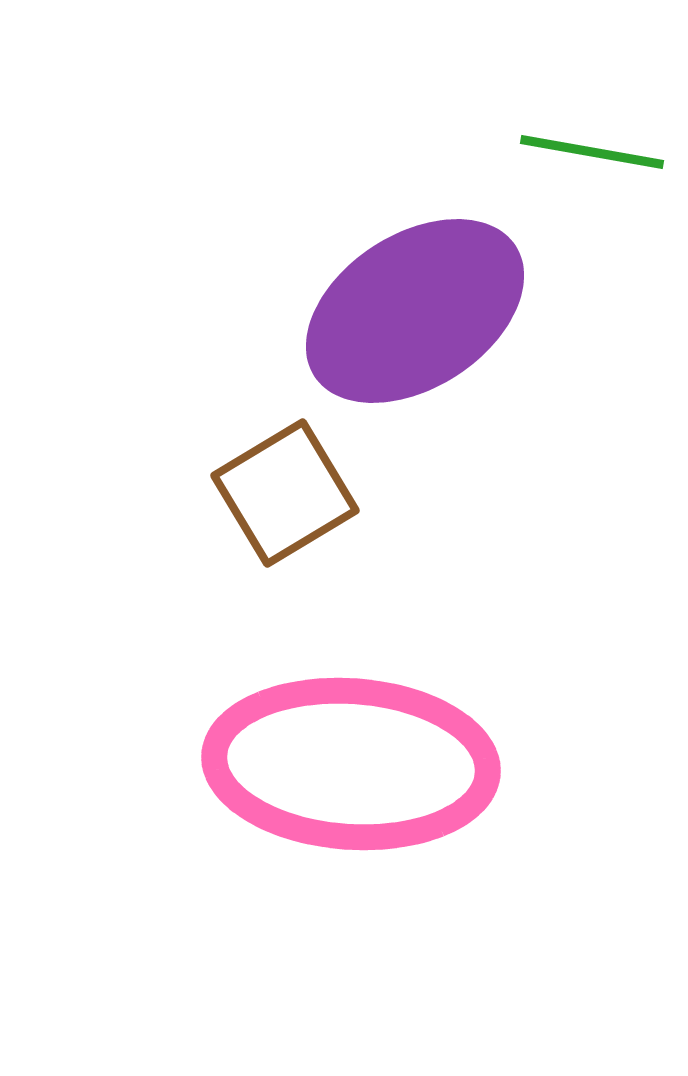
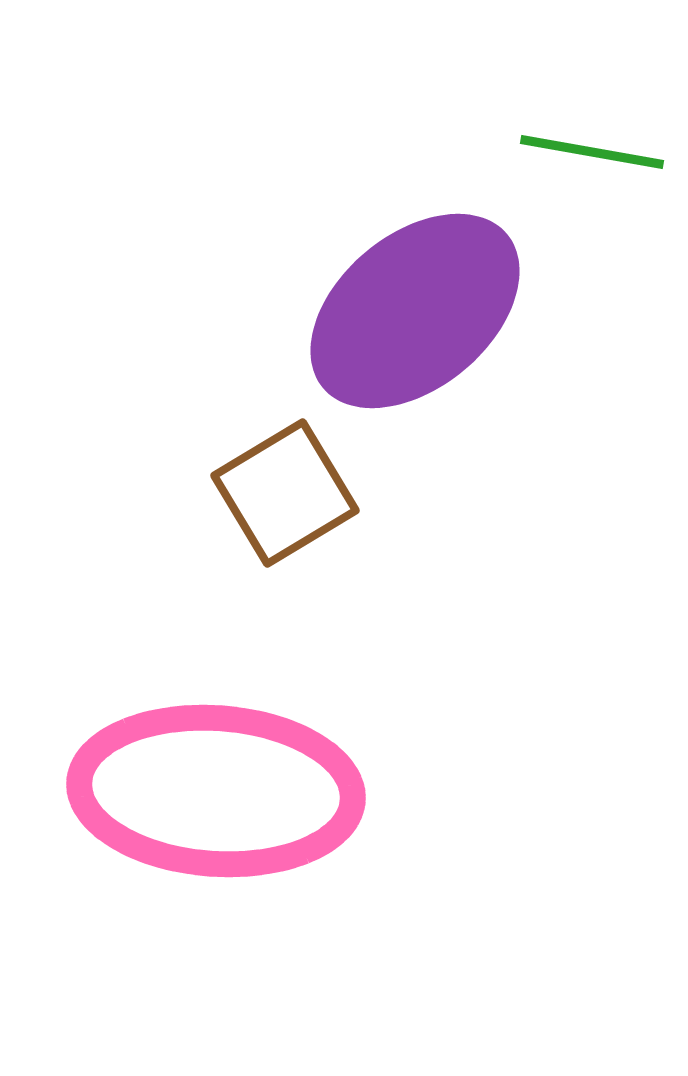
purple ellipse: rotated 7 degrees counterclockwise
pink ellipse: moved 135 px left, 27 px down
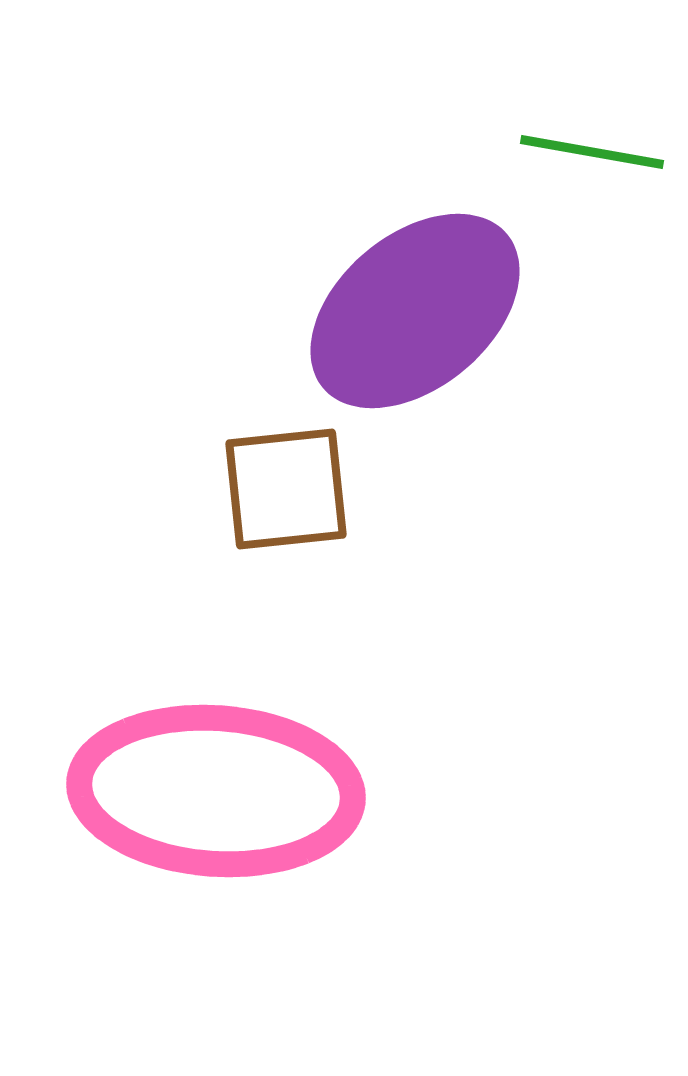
brown square: moved 1 px right, 4 px up; rotated 25 degrees clockwise
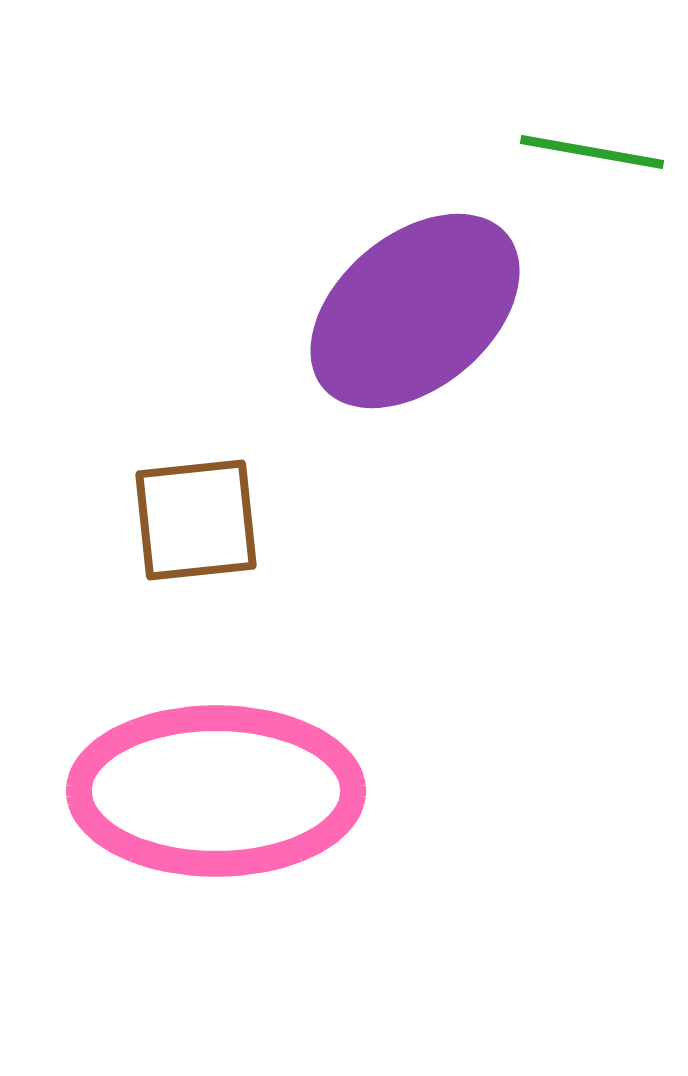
brown square: moved 90 px left, 31 px down
pink ellipse: rotated 4 degrees counterclockwise
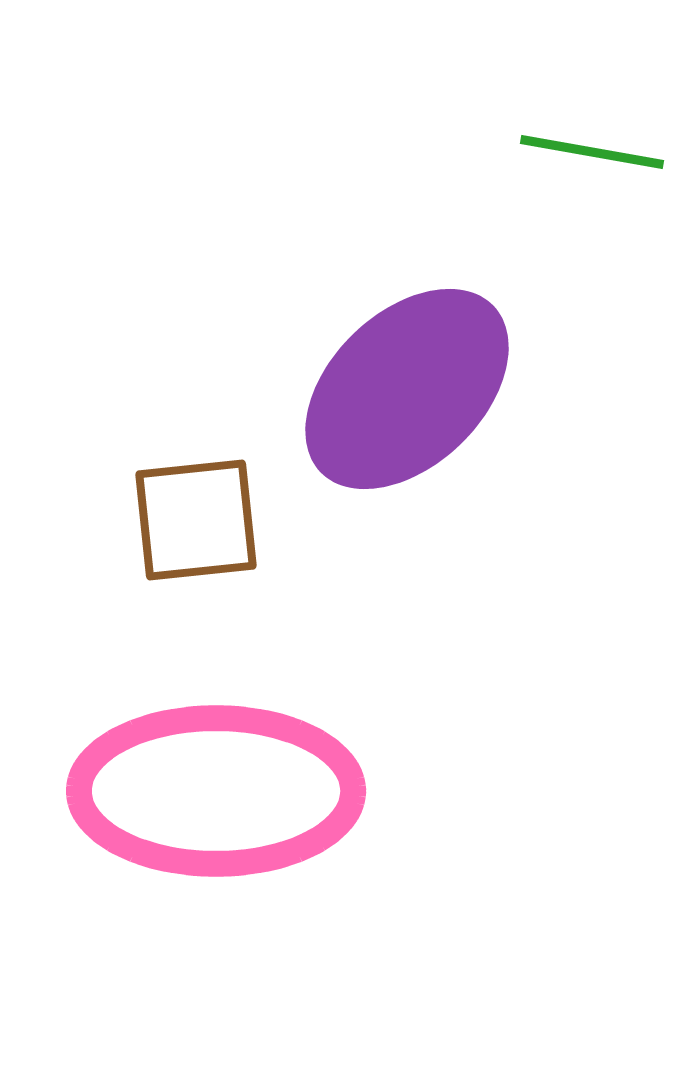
purple ellipse: moved 8 px left, 78 px down; rotated 4 degrees counterclockwise
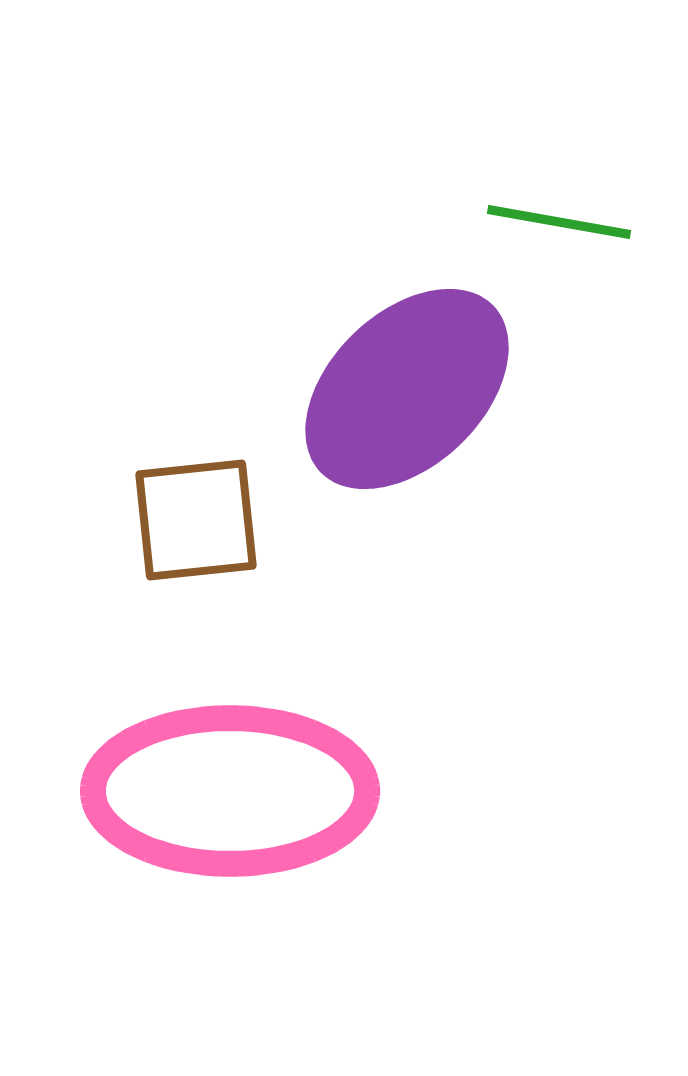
green line: moved 33 px left, 70 px down
pink ellipse: moved 14 px right
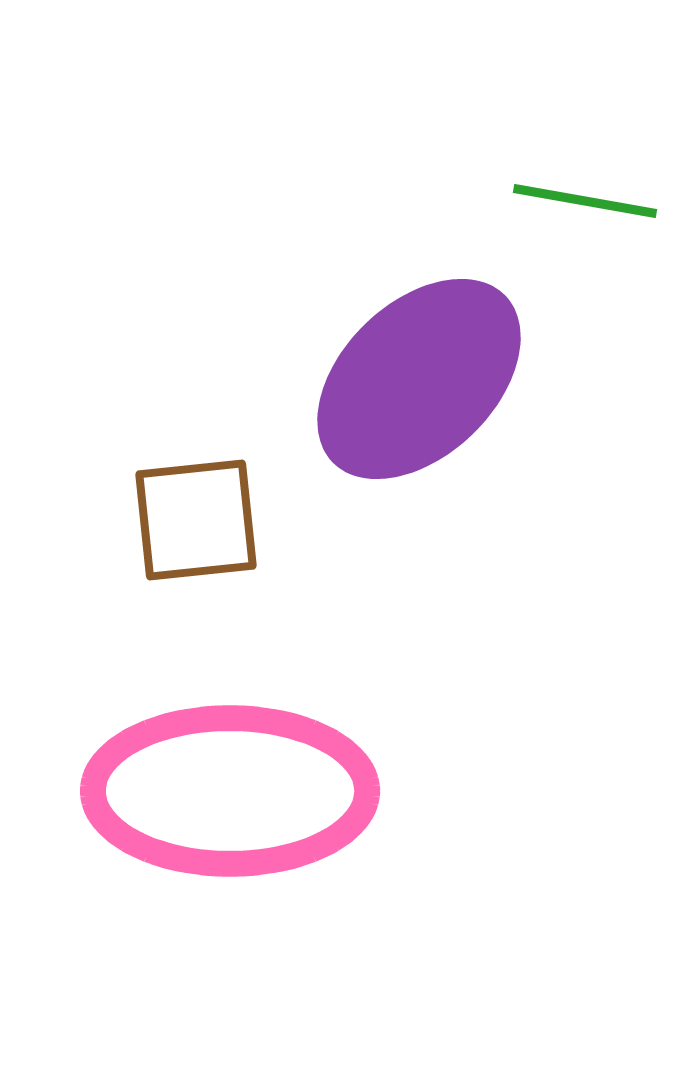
green line: moved 26 px right, 21 px up
purple ellipse: moved 12 px right, 10 px up
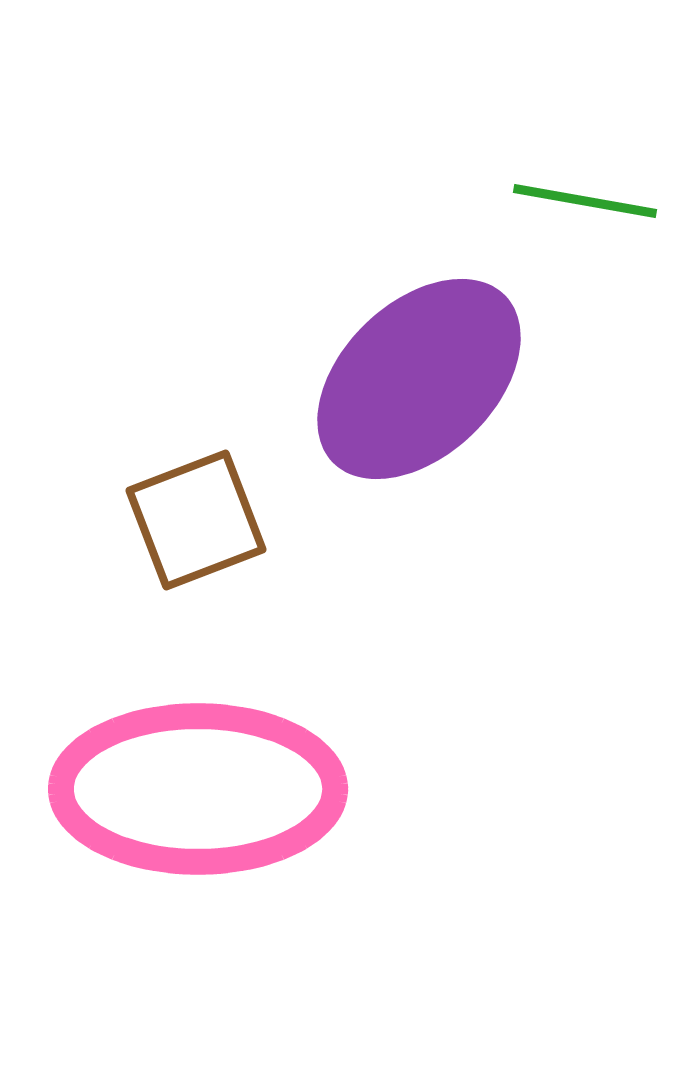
brown square: rotated 15 degrees counterclockwise
pink ellipse: moved 32 px left, 2 px up
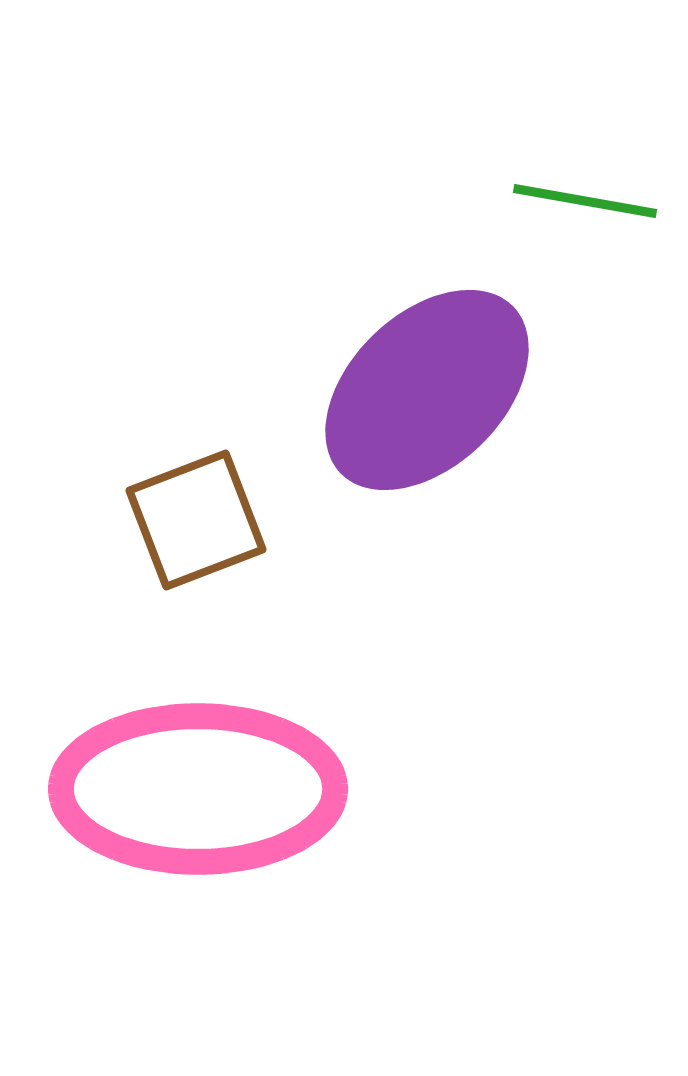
purple ellipse: moved 8 px right, 11 px down
